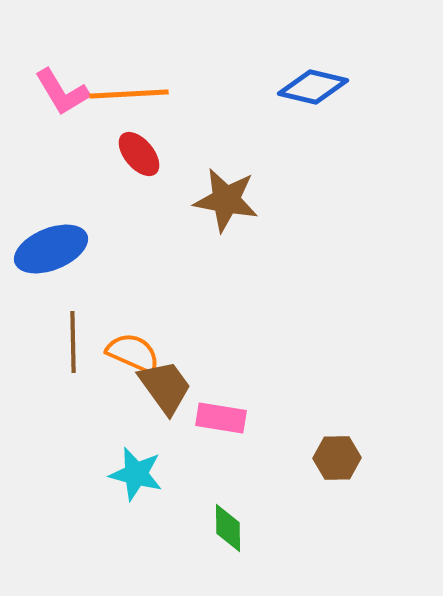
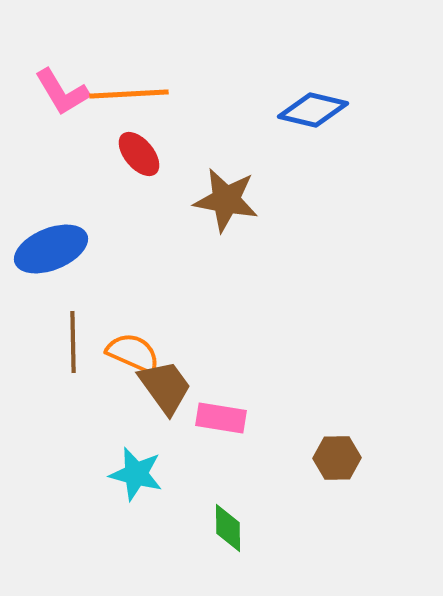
blue diamond: moved 23 px down
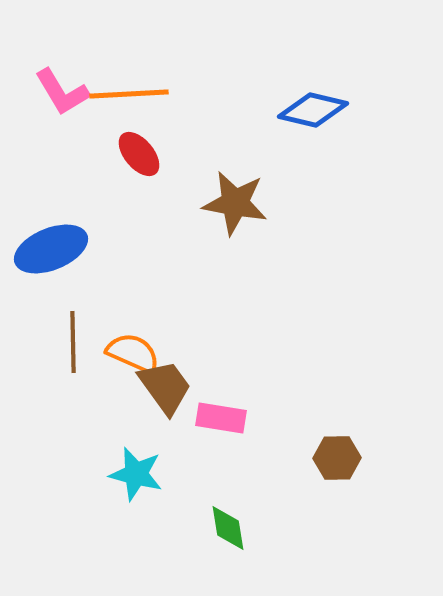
brown star: moved 9 px right, 3 px down
green diamond: rotated 9 degrees counterclockwise
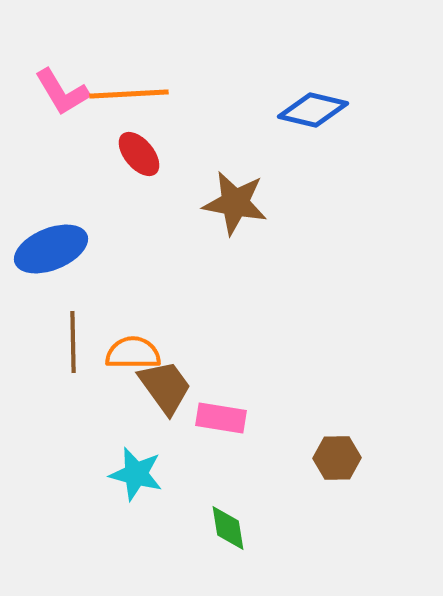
orange semicircle: rotated 24 degrees counterclockwise
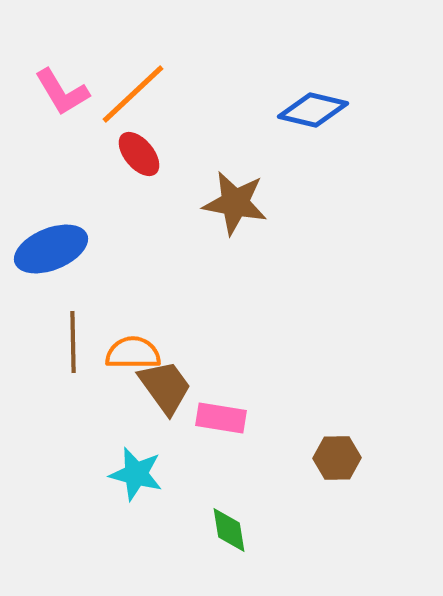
orange line: moved 4 px right; rotated 40 degrees counterclockwise
green diamond: moved 1 px right, 2 px down
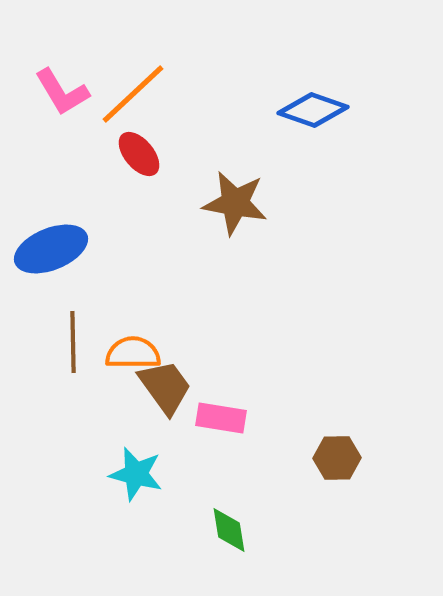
blue diamond: rotated 6 degrees clockwise
